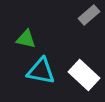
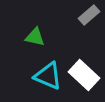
green triangle: moved 9 px right, 2 px up
cyan triangle: moved 7 px right, 5 px down; rotated 12 degrees clockwise
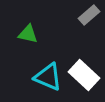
green triangle: moved 7 px left, 3 px up
cyan triangle: moved 1 px down
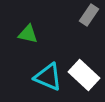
gray rectangle: rotated 15 degrees counterclockwise
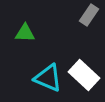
green triangle: moved 3 px left, 1 px up; rotated 10 degrees counterclockwise
cyan triangle: moved 1 px down
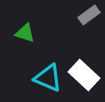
gray rectangle: rotated 20 degrees clockwise
green triangle: rotated 15 degrees clockwise
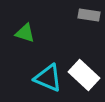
gray rectangle: rotated 45 degrees clockwise
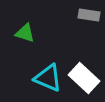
white rectangle: moved 3 px down
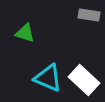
white rectangle: moved 2 px down
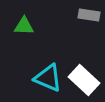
green triangle: moved 1 px left, 7 px up; rotated 15 degrees counterclockwise
